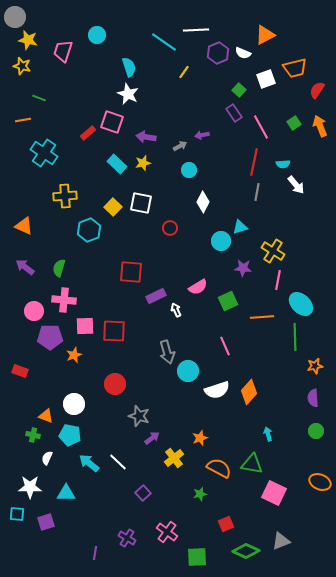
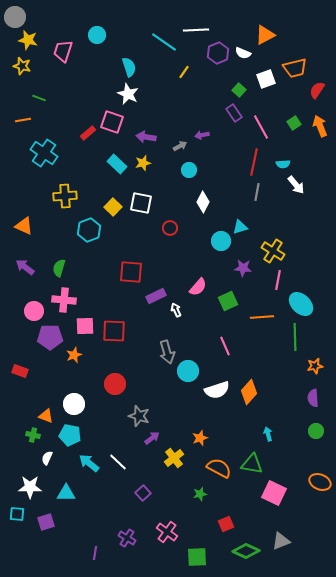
pink semicircle at (198, 287): rotated 18 degrees counterclockwise
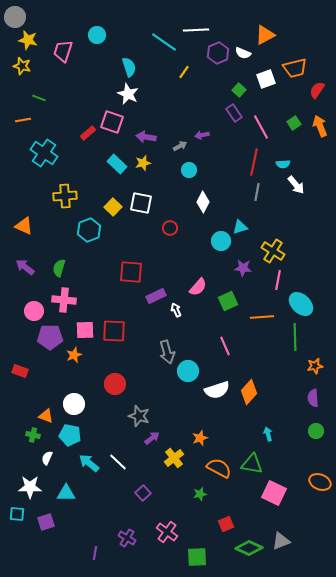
pink square at (85, 326): moved 4 px down
green diamond at (246, 551): moved 3 px right, 3 px up
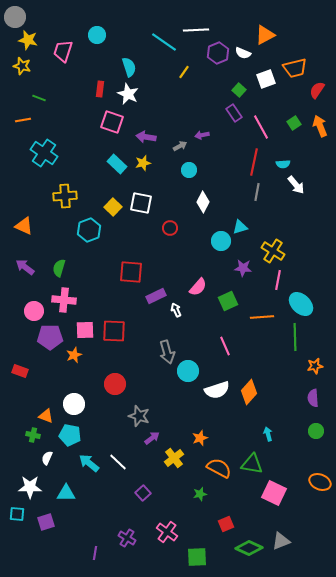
red rectangle at (88, 133): moved 12 px right, 44 px up; rotated 42 degrees counterclockwise
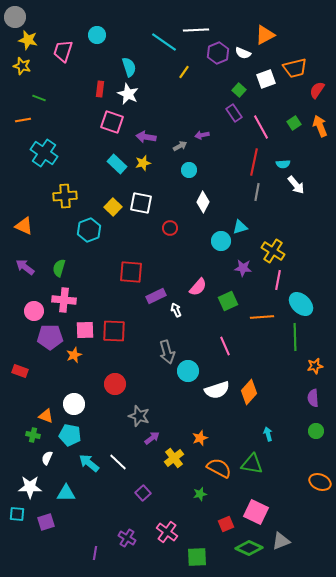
pink square at (274, 493): moved 18 px left, 19 px down
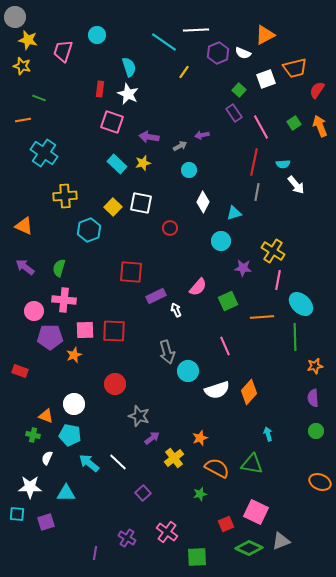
purple arrow at (146, 137): moved 3 px right
cyan triangle at (240, 227): moved 6 px left, 14 px up
orange semicircle at (219, 468): moved 2 px left
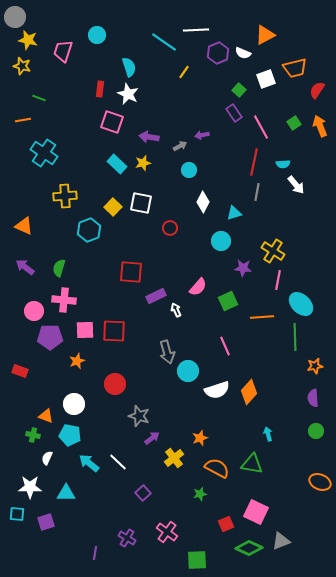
orange star at (74, 355): moved 3 px right, 6 px down
green square at (197, 557): moved 3 px down
